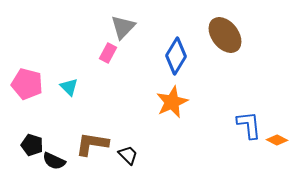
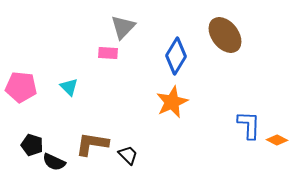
pink rectangle: rotated 66 degrees clockwise
pink pentagon: moved 6 px left, 3 px down; rotated 8 degrees counterclockwise
blue L-shape: rotated 8 degrees clockwise
black semicircle: moved 1 px down
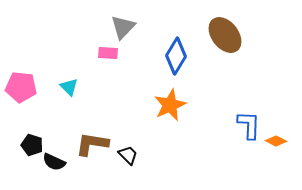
orange star: moved 2 px left, 3 px down
orange diamond: moved 1 px left, 1 px down
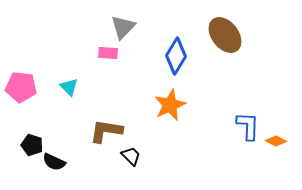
blue L-shape: moved 1 px left, 1 px down
brown L-shape: moved 14 px right, 13 px up
black trapezoid: moved 3 px right, 1 px down
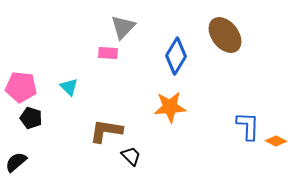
orange star: moved 2 px down; rotated 20 degrees clockwise
black pentagon: moved 1 px left, 27 px up
black semicircle: moved 38 px left; rotated 115 degrees clockwise
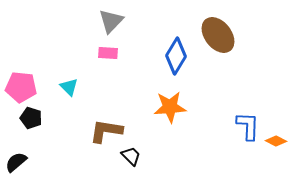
gray triangle: moved 12 px left, 6 px up
brown ellipse: moved 7 px left
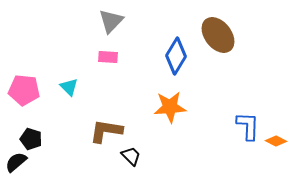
pink rectangle: moved 4 px down
pink pentagon: moved 3 px right, 3 px down
black pentagon: moved 21 px down
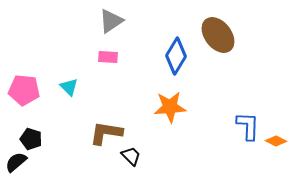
gray triangle: rotated 12 degrees clockwise
brown L-shape: moved 2 px down
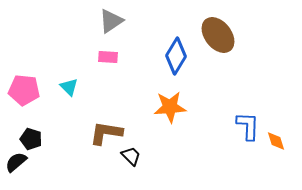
orange diamond: rotated 45 degrees clockwise
